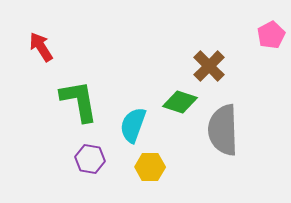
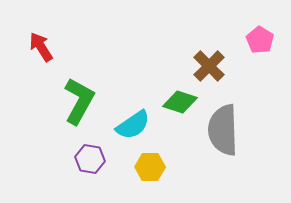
pink pentagon: moved 11 px left, 5 px down; rotated 12 degrees counterclockwise
green L-shape: rotated 39 degrees clockwise
cyan semicircle: rotated 144 degrees counterclockwise
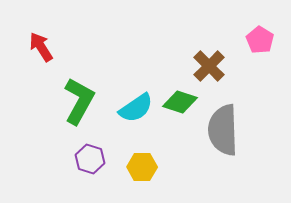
cyan semicircle: moved 3 px right, 17 px up
purple hexagon: rotated 8 degrees clockwise
yellow hexagon: moved 8 px left
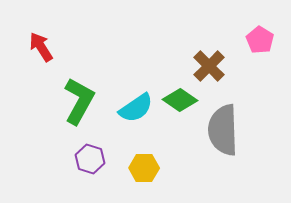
green diamond: moved 2 px up; rotated 16 degrees clockwise
yellow hexagon: moved 2 px right, 1 px down
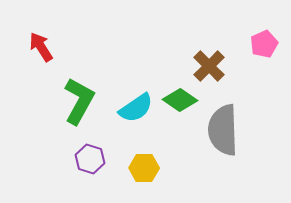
pink pentagon: moved 4 px right, 4 px down; rotated 16 degrees clockwise
